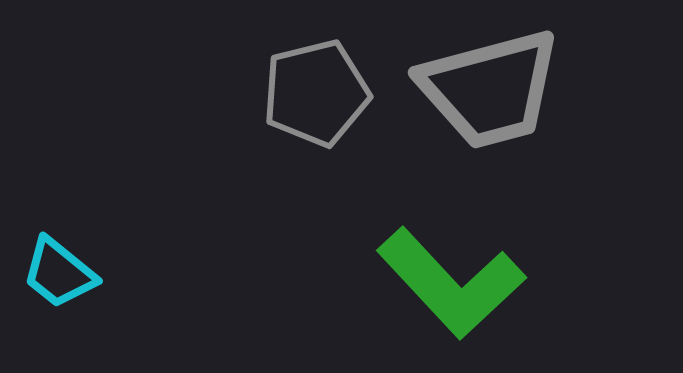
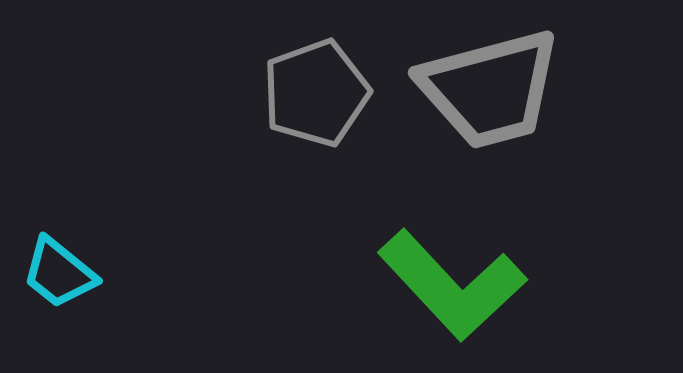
gray pentagon: rotated 6 degrees counterclockwise
green L-shape: moved 1 px right, 2 px down
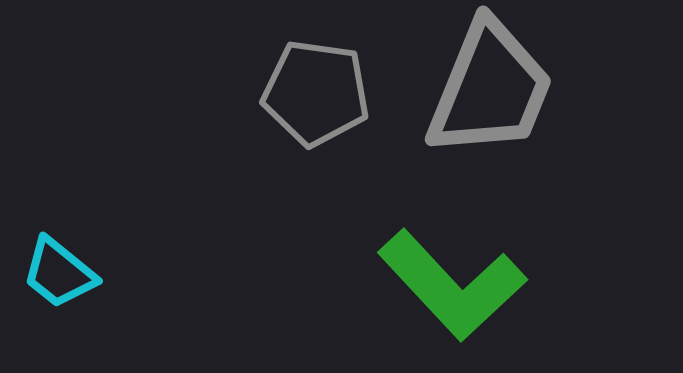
gray trapezoid: rotated 53 degrees counterclockwise
gray pentagon: rotated 28 degrees clockwise
